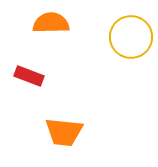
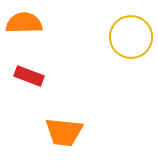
orange semicircle: moved 27 px left
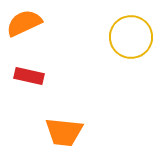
orange semicircle: rotated 24 degrees counterclockwise
red rectangle: rotated 8 degrees counterclockwise
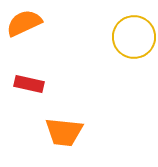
yellow circle: moved 3 px right
red rectangle: moved 8 px down
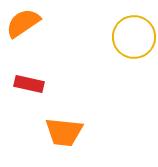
orange semicircle: moved 1 px left; rotated 9 degrees counterclockwise
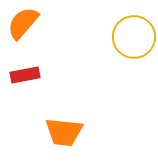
orange semicircle: rotated 15 degrees counterclockwise
red rectangle: moved 4 px left, 9 px up; rotated 24 degrees counterclockwise
